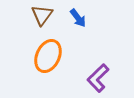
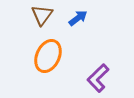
blue arrow: rotated 90 degrees counterclockwise
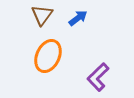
purple L-shape: moved 1 px up
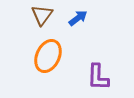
purple L-shape: rotated 44 degrees counterclockwise
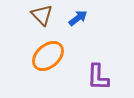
brown triangle: rotated 20 degrees counterclockwise
orange ellipse: rotated 24 degrees clockwise
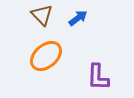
orange ellipse: moved 2 px left
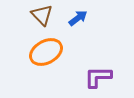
orange ellipse: moved 4 px up; rotated 12 degrees clockwise
purple L-shape: rotated 88 degrees clockwise
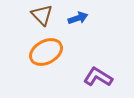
blue arrow: rotated 18 degrees clockwise
purple L-shape: rotated 32 degrees clockwise
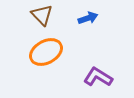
blue arrow: moved 10 px right
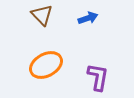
orange ellipse: moved 13 px down
purple L-shape: rotated 68 degrees clockwise
